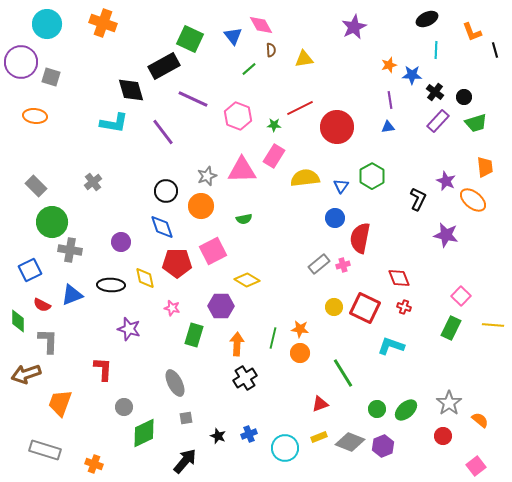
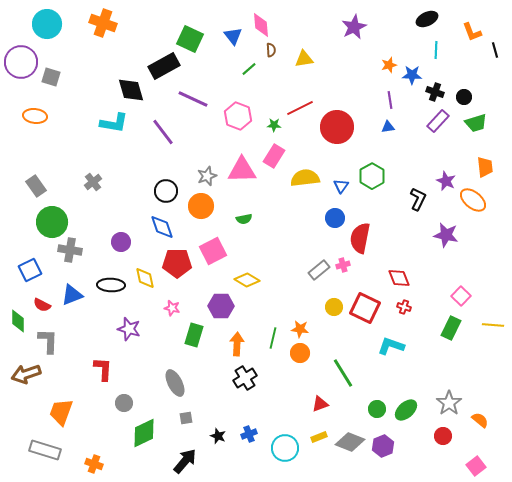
pink diamond at (261, 25): rotated 25 degrees clockwise
black cross at (435, 92): rotated 18 degrees counterclockwise
gray rectangle at (36, 186): rotated 10 degrees clockwise
gray rectangle at (319, 264): moved 6 px down
orange trapezoid at (60, 403): moved 1 px right, 9 px down
gray circle at (124, 407): moved 4 px up
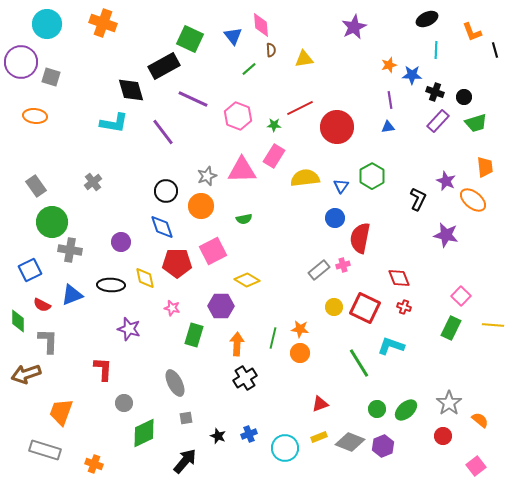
green line at (343, 373): moved 16 px right, 10 px up
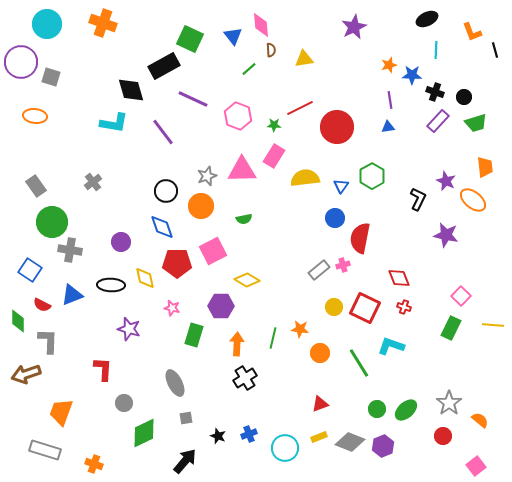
blue square at (30, 270): rotated 30 degrees counterclockwise
orange circle at (300, 353): moved 20 px right
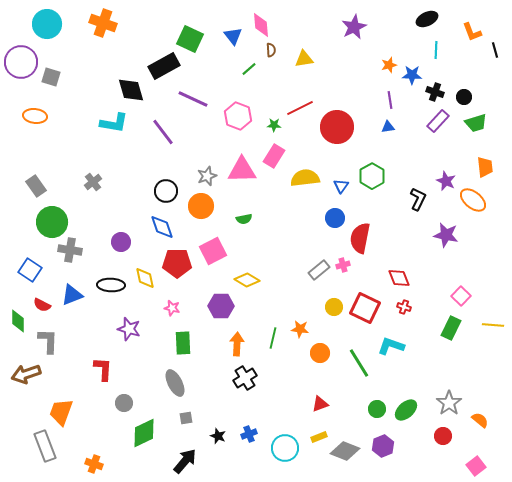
green rectangle at (194, 335): moved 11 px left, 8 px down; rotated 20 degrees counterclockwise
gray diamond at (350, 442): moved 5 px left, 9 px down
gray rectangle at (45, 450): moved 4 px up; rotated 52 degrees clockwise
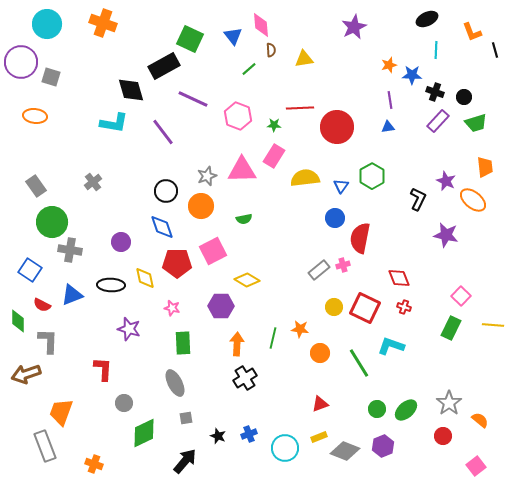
red line at (300, 108): rotated 24 degrees clockwise
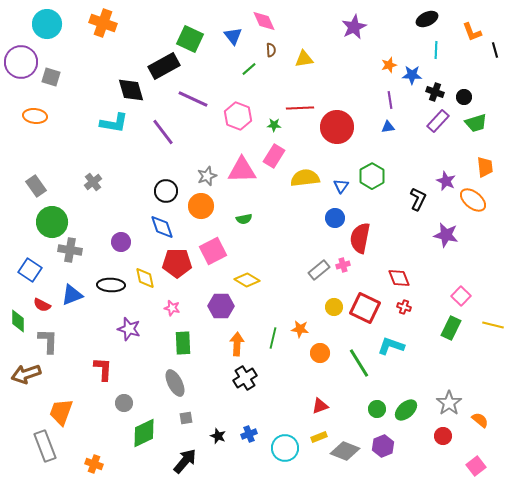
pink diamond at (261, 25): moved 3 px right, 4 px up; rotated 20 degrees counterclockwise
yellow line at (493, 325): rotated 10 degrees clockwise
red triangle at (320, 404): moved 2 px down
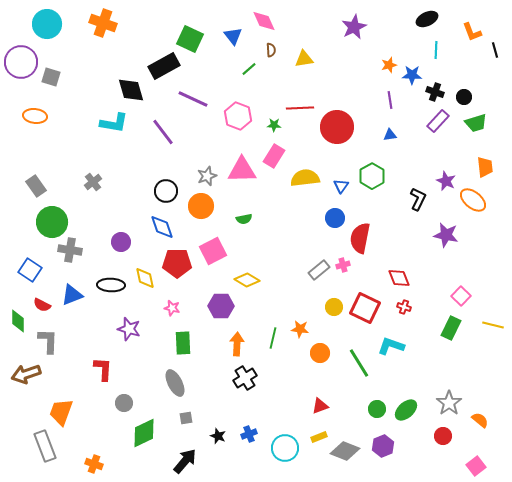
blue triangle at (388, 127): moved 2 px right, 8 px down
